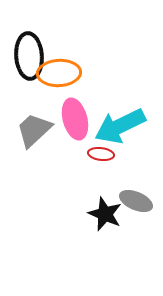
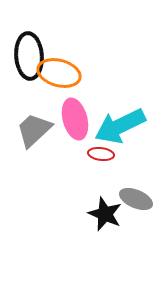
orange ellipse: rotated 18 degrees clockwise
gray ellipse: moved 2 px up
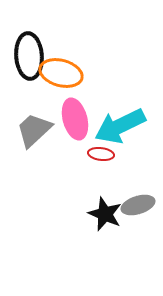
orange ellipse: moved 2 px right
gray ellipse: moved 2 px right, 6 px down; rotated 40 degrees counterclockwise
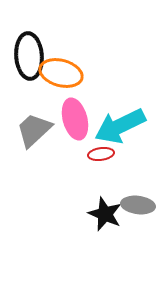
red ellipse: rotated 15 degrees counterclockwise
gray ellipse: rotated 24 degrees clockwise
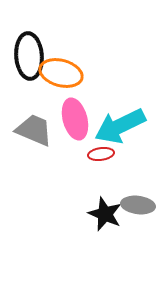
gray trapezoid: rotated 66 degrees clockwise
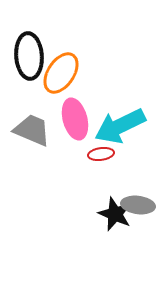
orange ellipse: rotated 72 degrees counterclockwise
gray trapezoid: moved 2 px left
black star: moved 10 px right
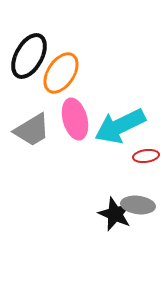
black ellipse: rotated 33 degrees clockwise
gray trapezoid: rotated 126 degrees clockwise
red ellipse: moved 45 px right, 2 px down
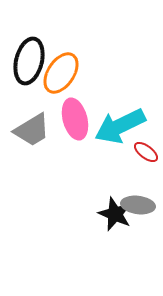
black ellipse: moved 5 px down; rotated 15 degrees counterclockwise
red ellipse: moved 4 px up; rotated 45 degrees clockwise
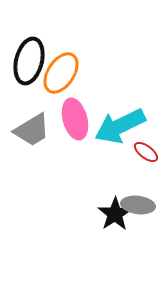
black star: rotated 16 degrees clockwise
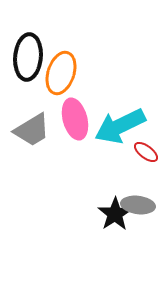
black ellipse: moved 1 px left, 4 px up; rotated 9 degrees counterclockwise
orange ellipse: rotated 15 degrees counterclockwise
